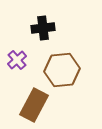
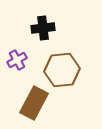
purple cross: rotated 12 degrees clockwise
brown rectangle: moved 2 px up
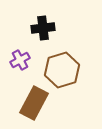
purple cross: moved 3 px right
brown hexagon: rotated 12 degrees counterclockwise
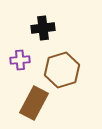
purple cross: rotated 24 degrees clockwise
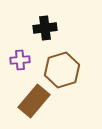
black cross: moved 2 px right
brown rectangle: moved 2 px up; rotated 12 degrees clockwise
